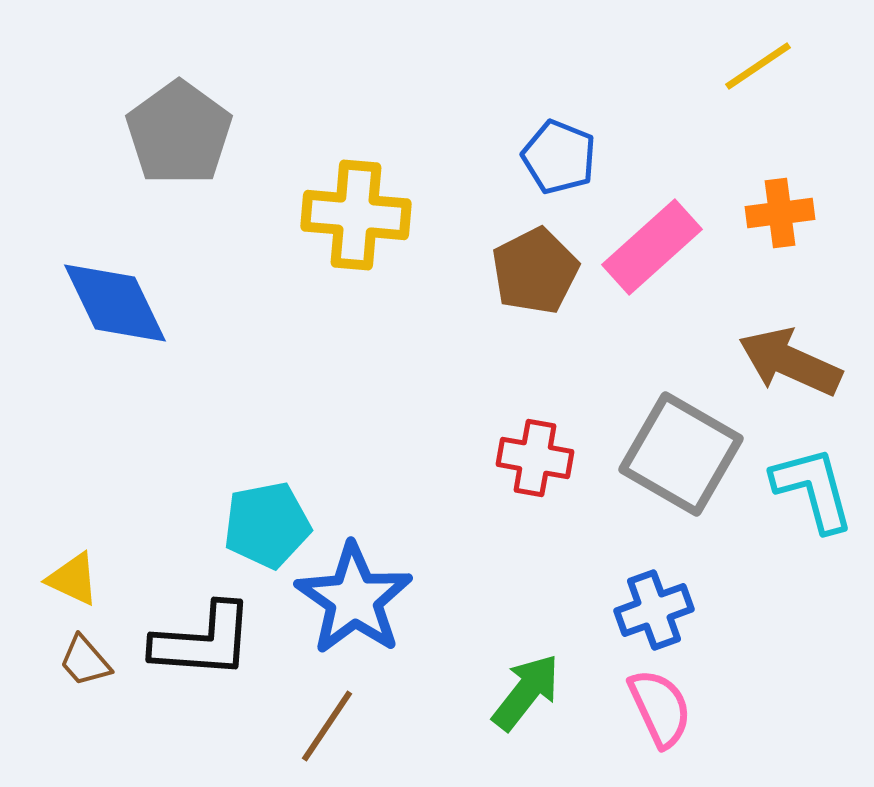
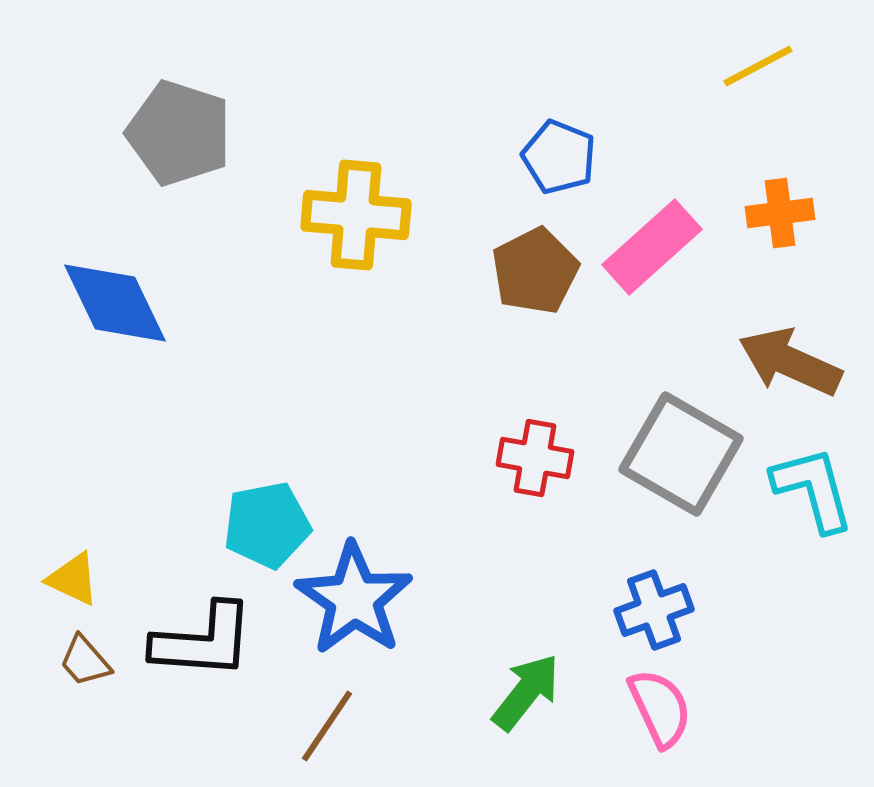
yellow line: rotated 6 degrees clockwise
gray pentagon: rotated 18 degrees counterclockwise
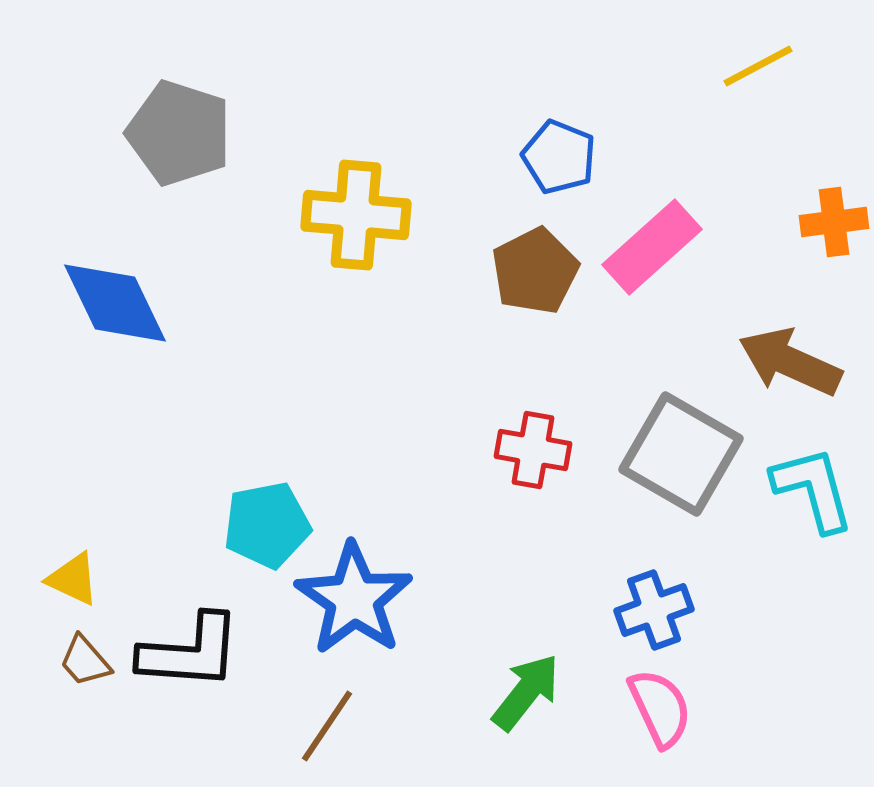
orange cross: moved 54 px right, 9 px down
red cross: moved 2 px left, 8 px up
black L-shape: moved 13 px left, 11 px down
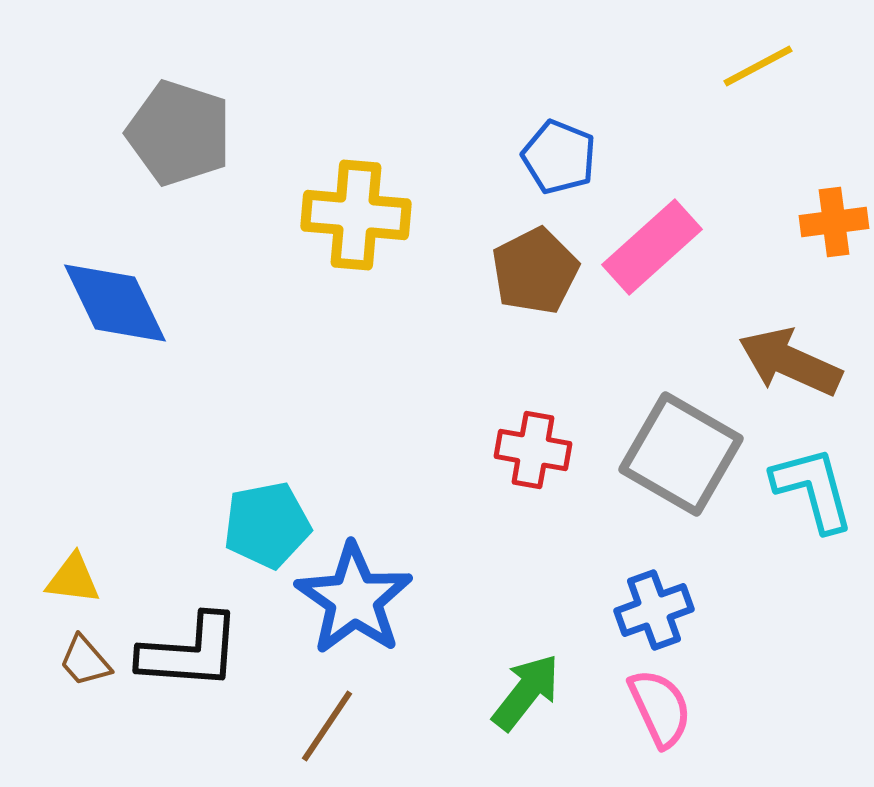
yellow triangle: rotated 18 degrees counterclockwise
